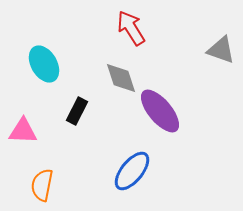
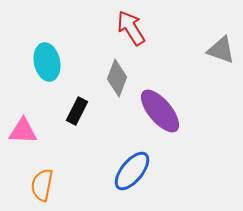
cyan ellipse: moved 3 px right, 2 px up; rotated 18 degrees clockwise
gray diamond: moved 4 px left; rotated 39 degrees clockwise
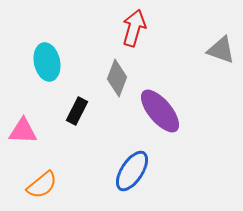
red arrow: moved 3 px right; rotated 48 degrees clockwise
blue ellipse: rotated 6 degrees counterclockwise
orange semicircle: rotated 140 degrees counterclockwise
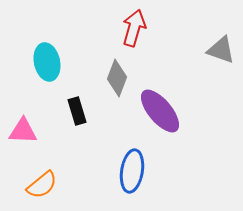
black rectangle: rotated 44 degrees counterclockwise
blue ellipse: rotated 24 degrees counterclockwise
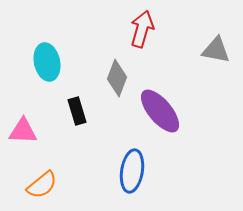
red arrow: moved 8 px right, 1 px down
gray triangle: moved 5 px left; rotated 8 degrees counterclockwise
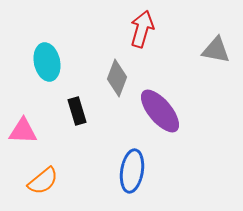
orange semicircle: moved 1 px right, 4 px up
